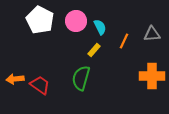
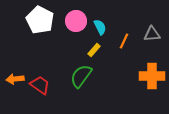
green semicircle: moved 2 px up; rotated 20 degrees clockwise
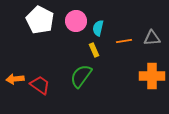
cyan semicircle: moved 2 px left, 1 px down; rotated 140 degrees counterclockwise
gray triangle: moved 4 px down
orange line: rotated 56 degrees clockwise
yellow rectangle: rotated 64 degrees counterclockwise
